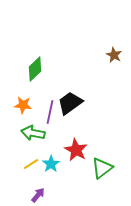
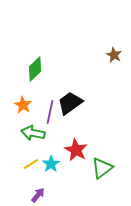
orange star: rotated 24 degrees clockwise
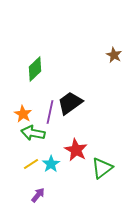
orange star: moved 9 px down
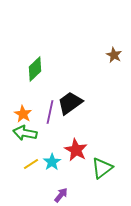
green arrow: moved 8 px left
cyan star: moved 1 px right, 2 px up
purple arrow: moved 23 px right
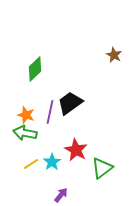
orange star: moved 3 px right, 1 px down; rotated 12 degrees counterclockwise
